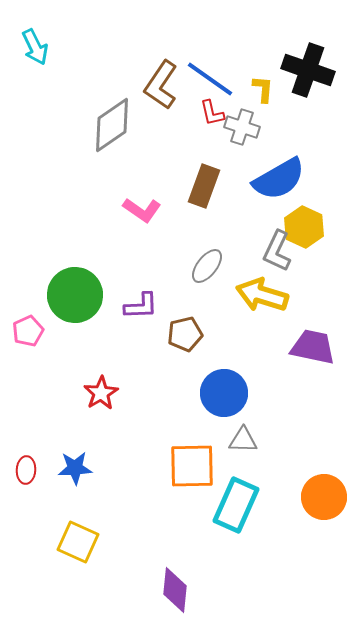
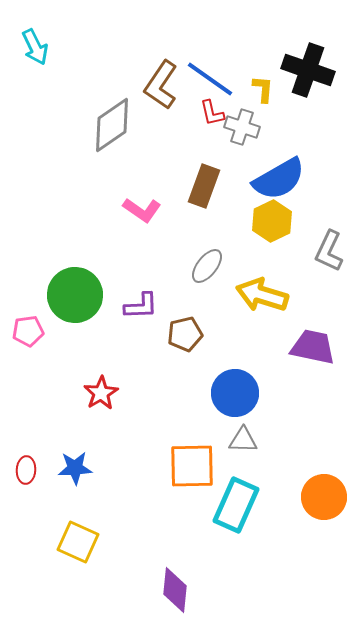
yellow hexagon: moved 32 px left, 6 px up; rotated 9 degrees clockwise
gray L-shape: moved 52 px right
pink pentagon: rotated 16 degrees clockwise
blue circle: moved 11 px right
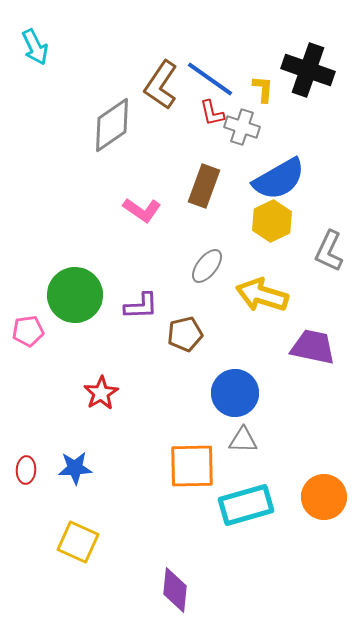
cyan rectangle: moved 10 px right; rotated 50 degrees clockwise
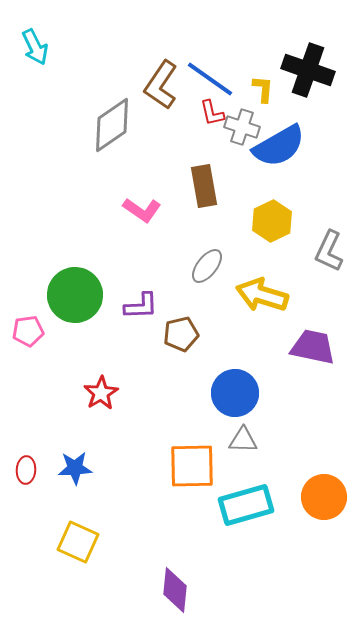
blue semicircle: moved 33 px up
brown rectangle: rotated 30 degrees counterclockwise
brown pentagon: moved 4 px left
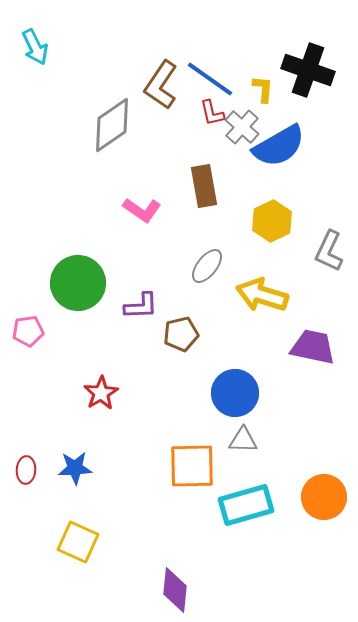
gray cross: rotated 24 degrees clockwise
green circle: moved 3 px right, 12 px up
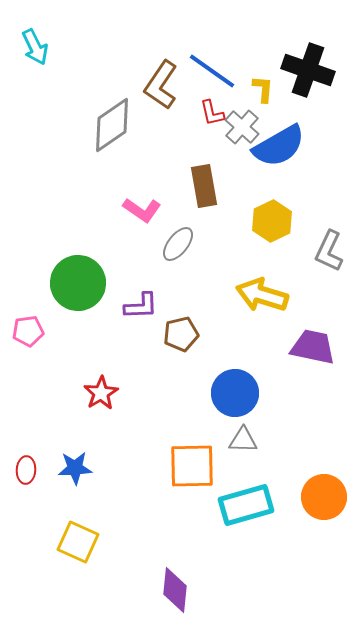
blue line: moved 2 px right, 8 px up
gray ellipse: moved 29 px left, 22 px up
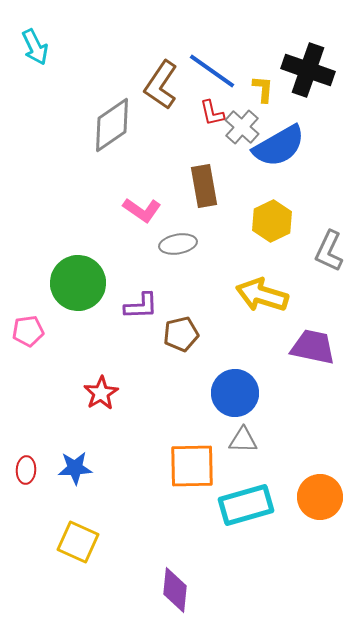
gray ellipse: rotated 42 degrees clockwise
orange circle: moved 4 px left
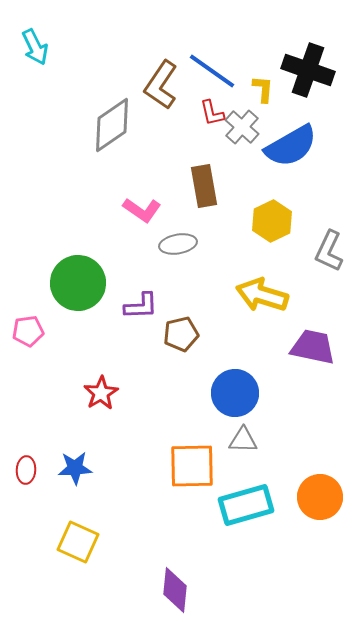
blue semicircle: moved 12 px right
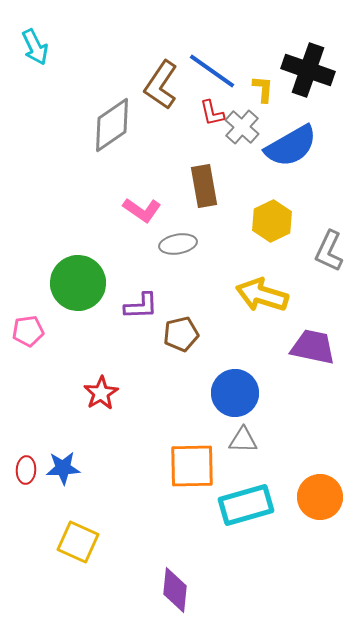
blue star: moved 12 px left
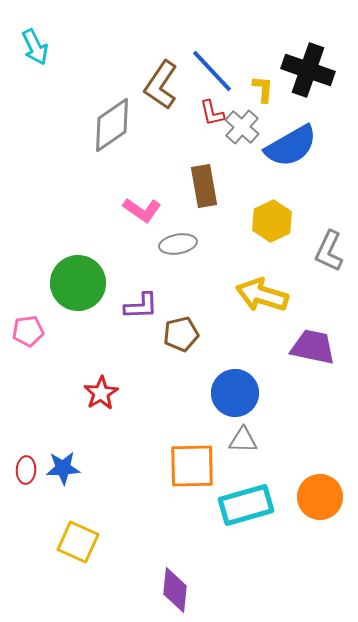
blue line: rotated 12 degrees clockwise
